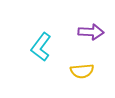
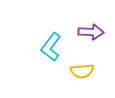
cyan L-shape: moved 10 px right
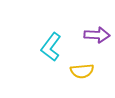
purple arrow: moved 6 px right, 3 px down
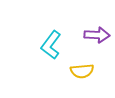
cyan L-shape: moved 2 px up
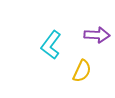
yellow semicircle: rotated 60 degrees counterclockwise
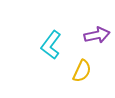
purple arrow: rotated 15 degrees counterclockwise
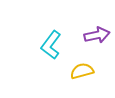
yellow semicircle: rotated 130 degrees counterclockwise
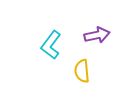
yellow semicircle: rotated 80 degrees counterclockwise
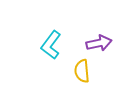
purple arrow: moved 2 px right, 8 px down
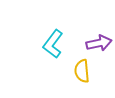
cyan L-shape: moved 2 px right, 1 px up
